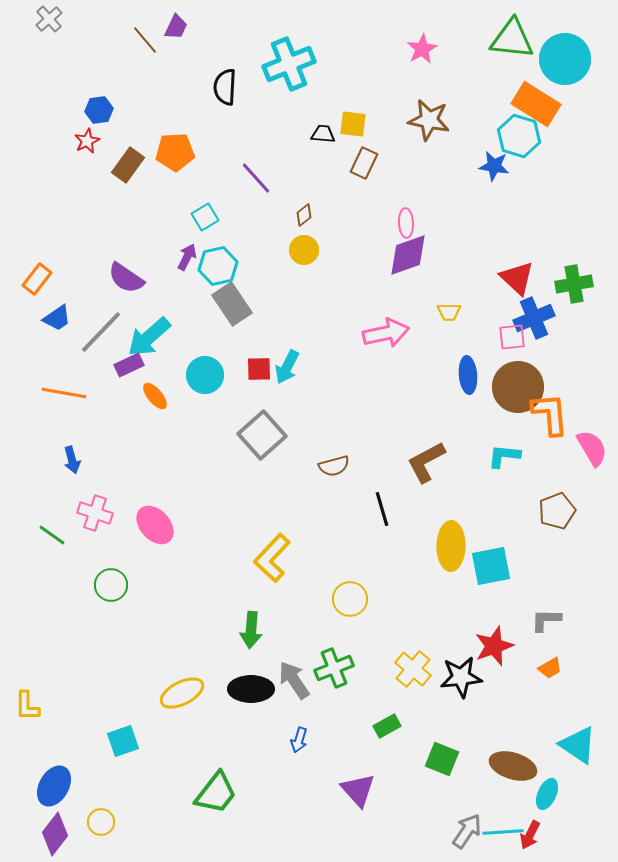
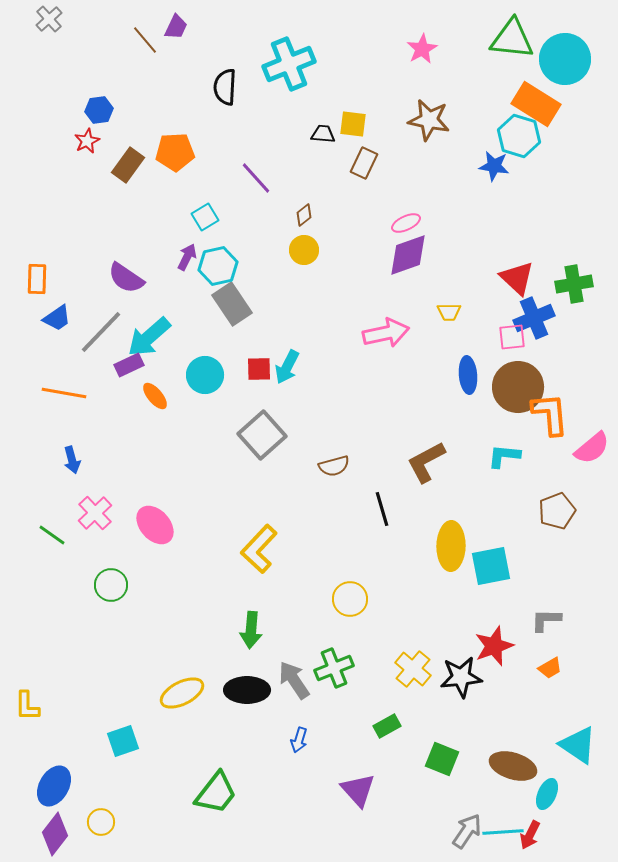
pink ellipse at (406, 223): rotated 68 degrees clockwise
orange rectangle at (37, 279): rotated 36 degrees counterclockwise
pink semicircle at (592, 448): rotated 81 degrees clockwise
pink cross at (95, 513): rotated 28 degrees clockwise
yellow L-shape at (272, 558): moved 13 px left, 9 px up
black ellipse at (251, 689): moved 4 px left, 1 px down
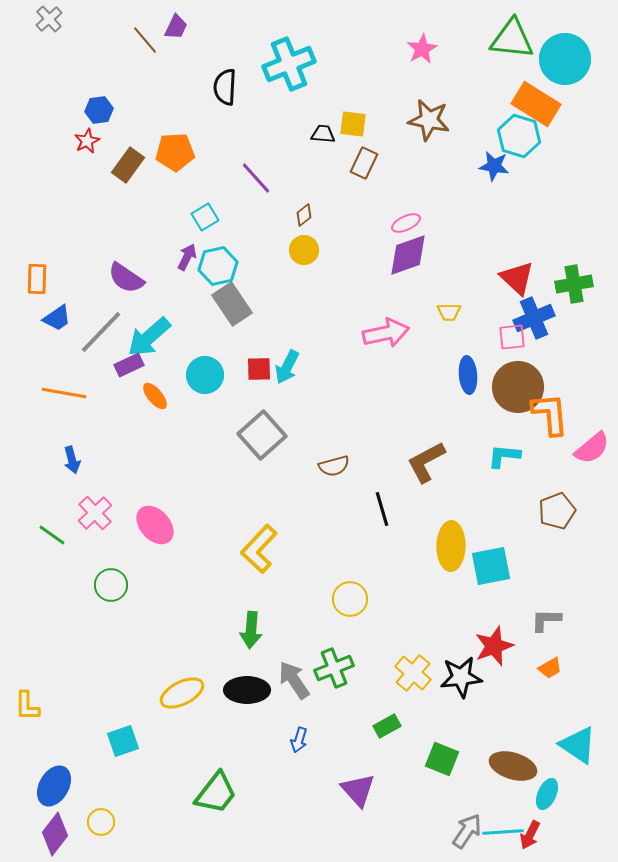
yellow cross at (413, 669): moved 4 px down
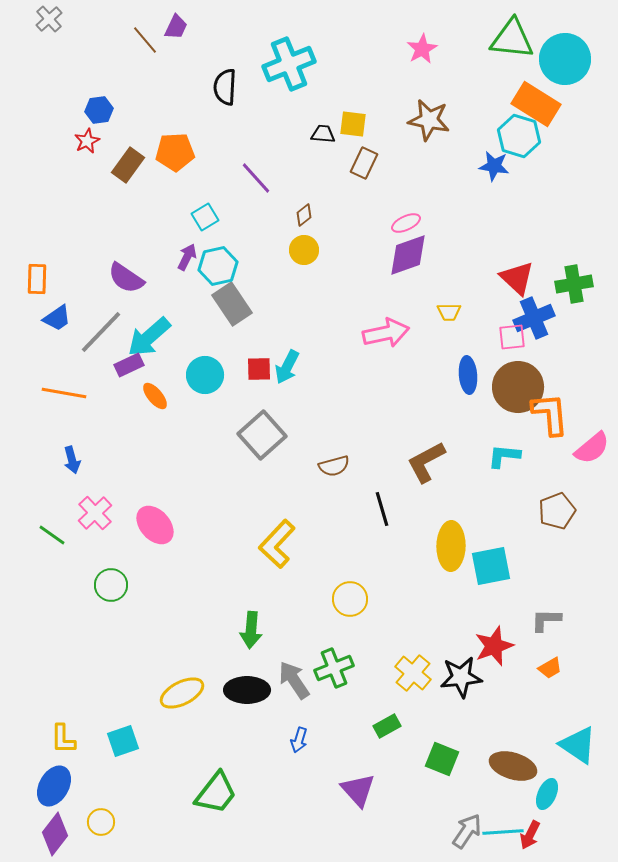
yellow L-shape at (259, 549): moved 18 px right, 5 px up
yellow L-shape at (27, 706): moved 36 px right, 33 px down
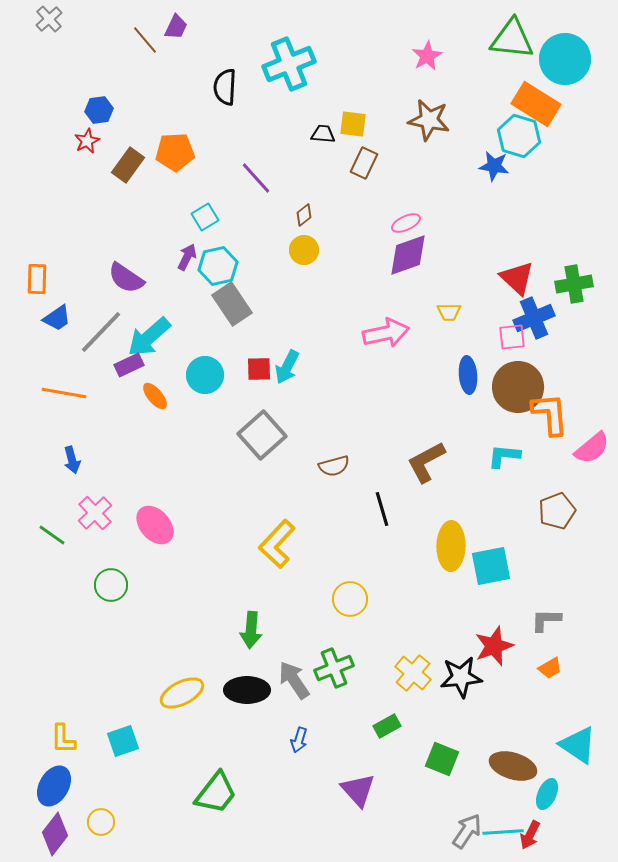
pink star at (422, 49): moved 5 px right, 7 px down
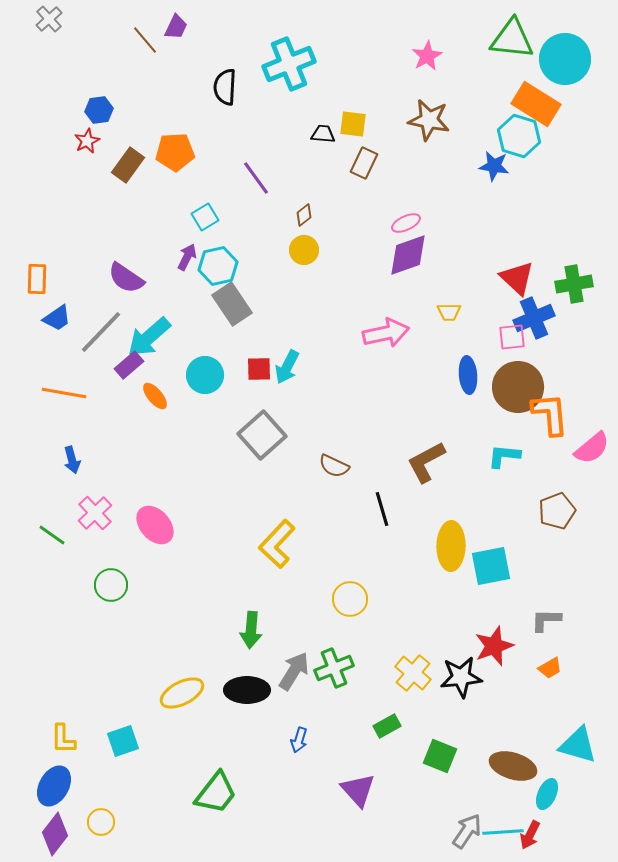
purple line at (256, 178): rotated 6 degrees clockwise
purple rectangle at (129, 365): rotated 16 degrees counterclockwise
brown semicircle at (334, 466): rotated 40 degrees clockwise
gray arrow at (294, 680): moved 9 px up; rotated 66 degrees clockwise
cyan triangle at (578, 745): rotated 18 degrees counterclockwise
green square at (442, 759): moved 2 px left, 3 px up
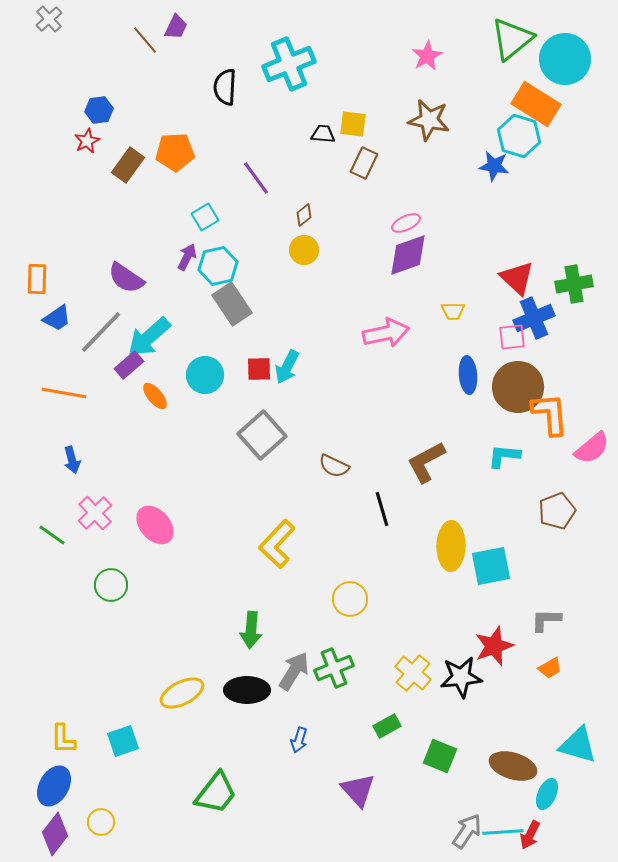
green triangle at (512, 39): rotated 45 degrees counterclockwise
yellow trapezoid at (449, 312): moved 4 px right, 1 px up
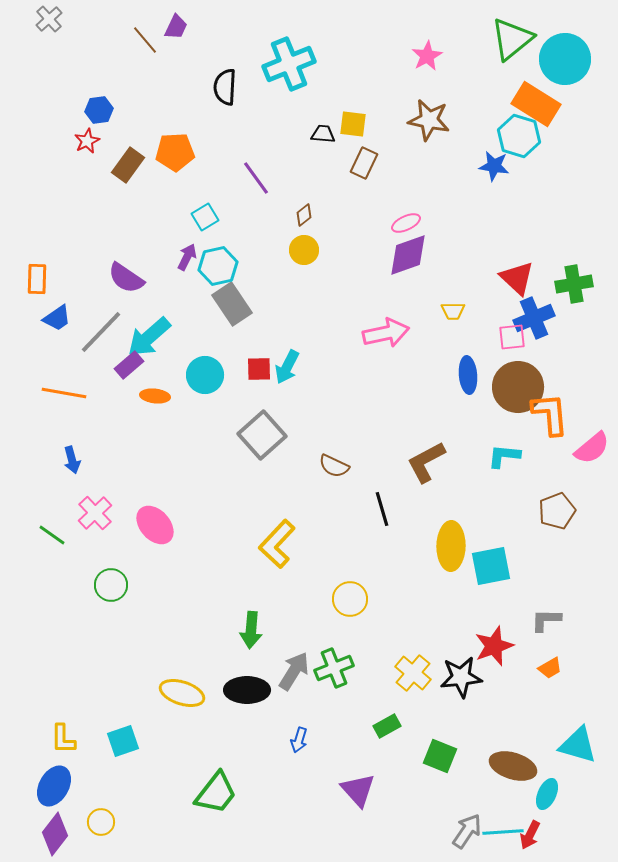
orange ellipse at (155, 396): rotated 44 degrees counterclockwise
yellow ellipse at (182, 693): rotated 45 degrees clockwise
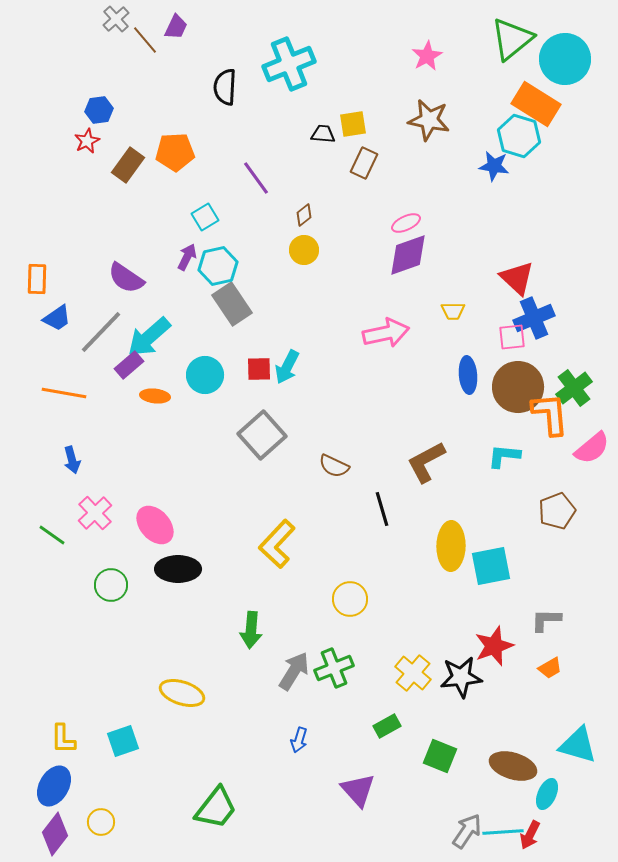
gray cross at (49, 19): moved 67 px right
yellow square at (353, 124): rotated 16 degrees counterclockwise
green cross at (574, 284): moved 104 px down; rotated 27 degrees counterclockwise
black ellipse at (247, 690): moved 69 px left, 121 px up
green trapezoid at (216, 793): moved 15 px down
